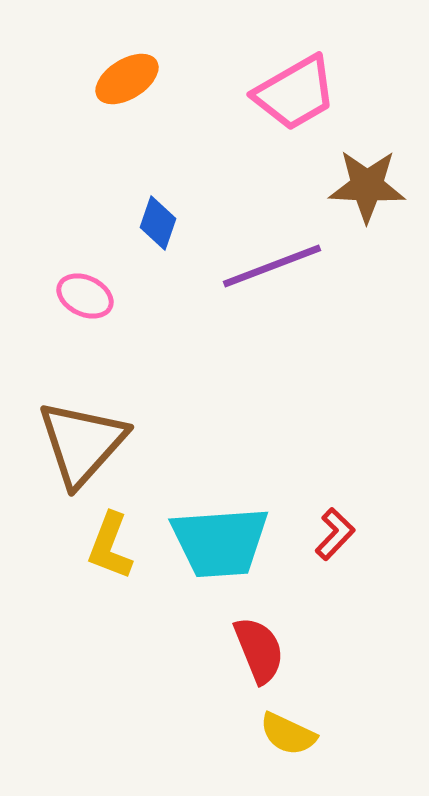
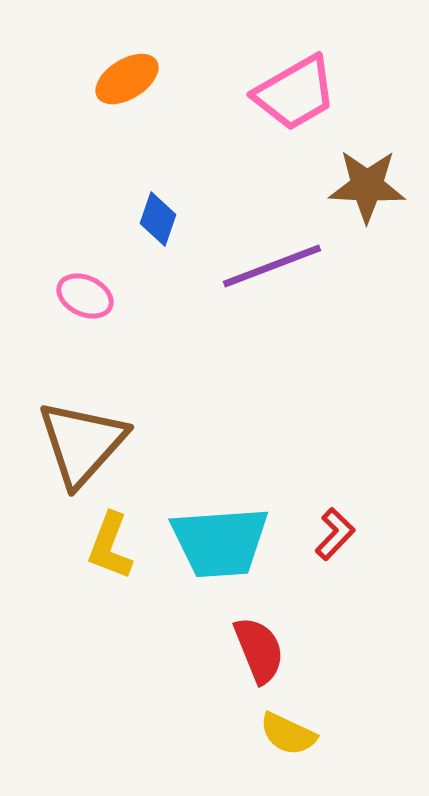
blue diamond: moved 4 px up
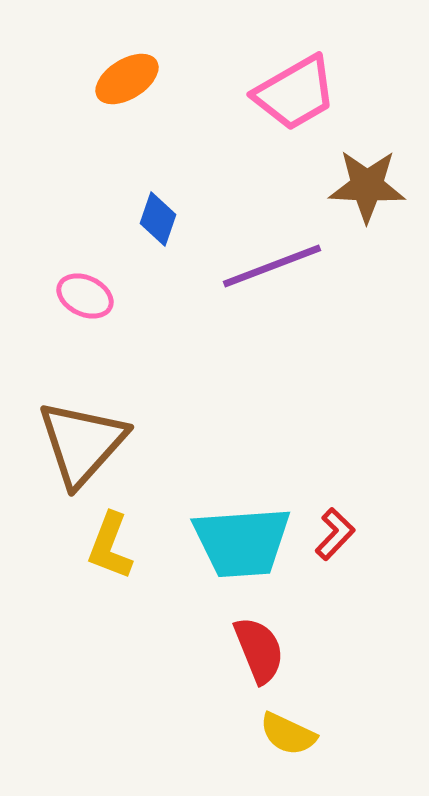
cyan trapezoid: moved 22 px right
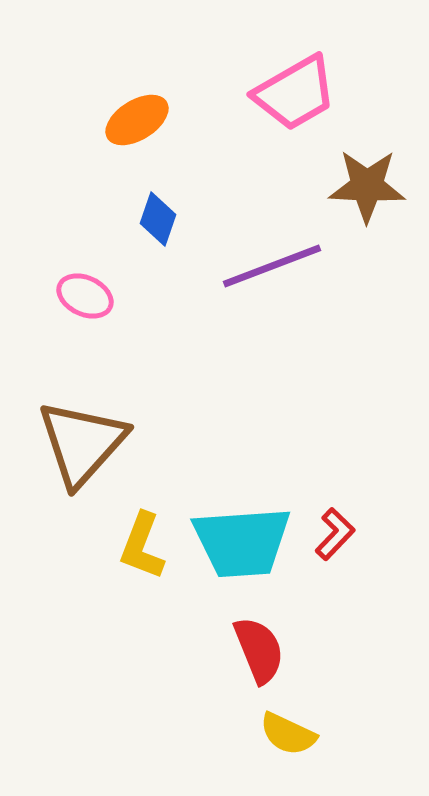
orange ellipse: moved 10 px right, 41 px down
yellow L-shape: moved 32 px right
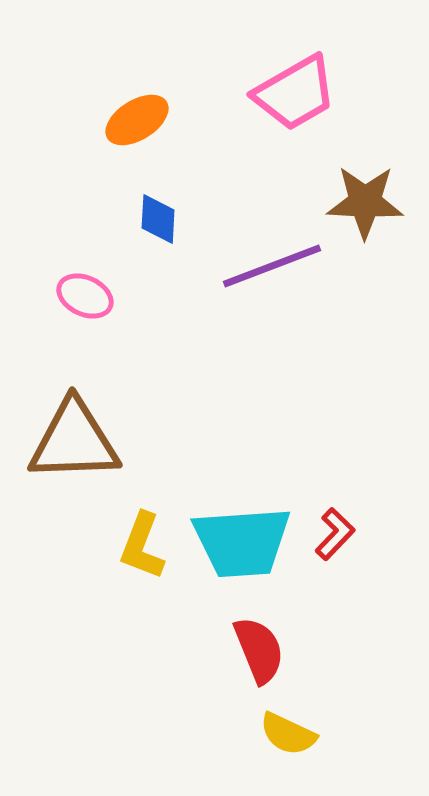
brown star: moved 2 px left, 16 px down
blue diamond: rotated 16 degrees counterclockwise
brown triangle: moved 8 px left, 2 px up; rotated 46 degrees clockwise
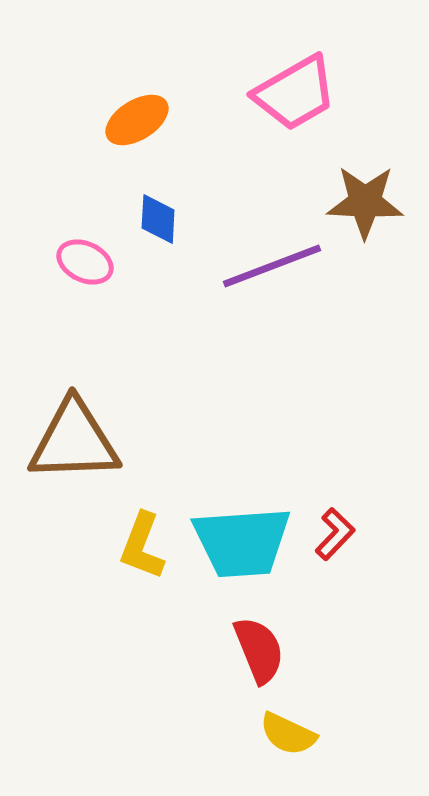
pink ellipse: moved 34 px up
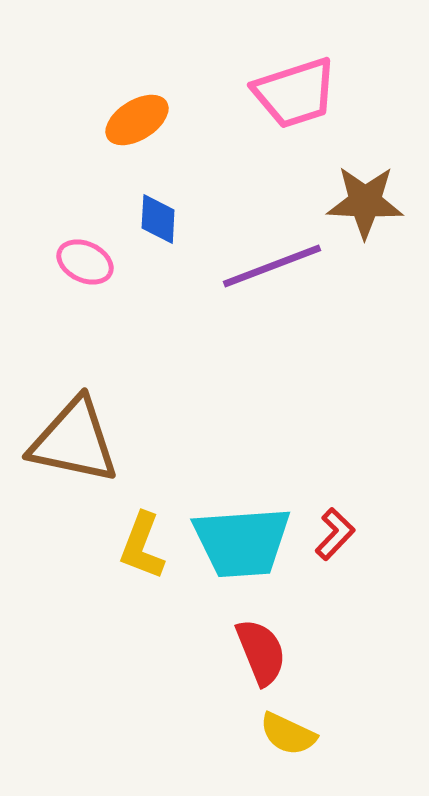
pink trapezoid: rotated 12 degrees clockwise
brown triangle: rotated 14 degrees clockwise
red semicircle: moved 2 px right, 2 px down
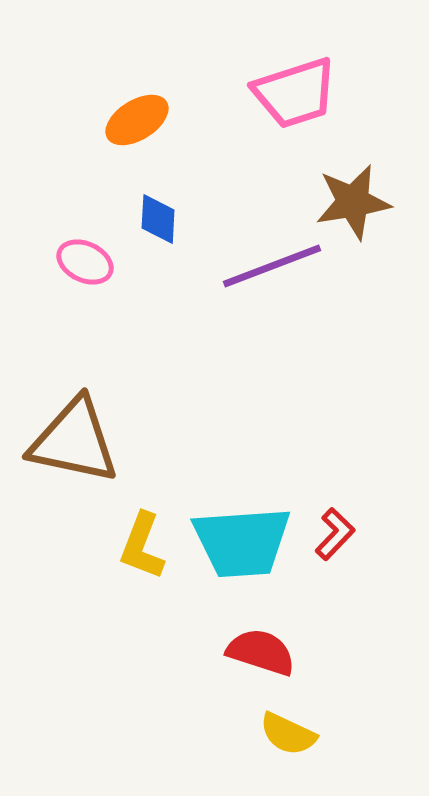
brown star: moved 12 px left; rotated 12 degrees counterclockwise
red semicircle: rotated 50 degrees counterclockwise
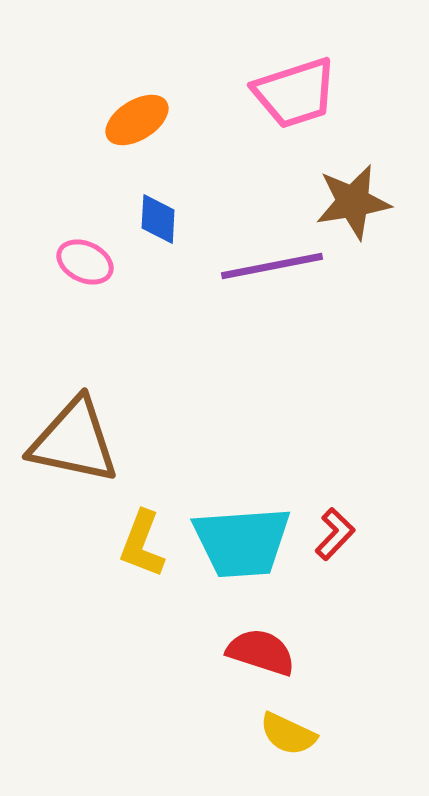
purple line: rotated 10 degrees clockwise
yellow L-shape: moved 2 px up
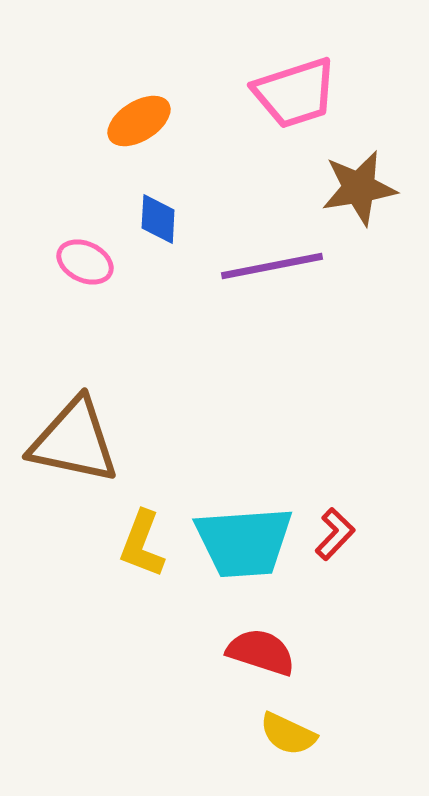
orange ellipse: moved 2 px right, 1 px down
brown star: moved 6 px right, 14 px up
cyan trapezoid: moved 2 px right
